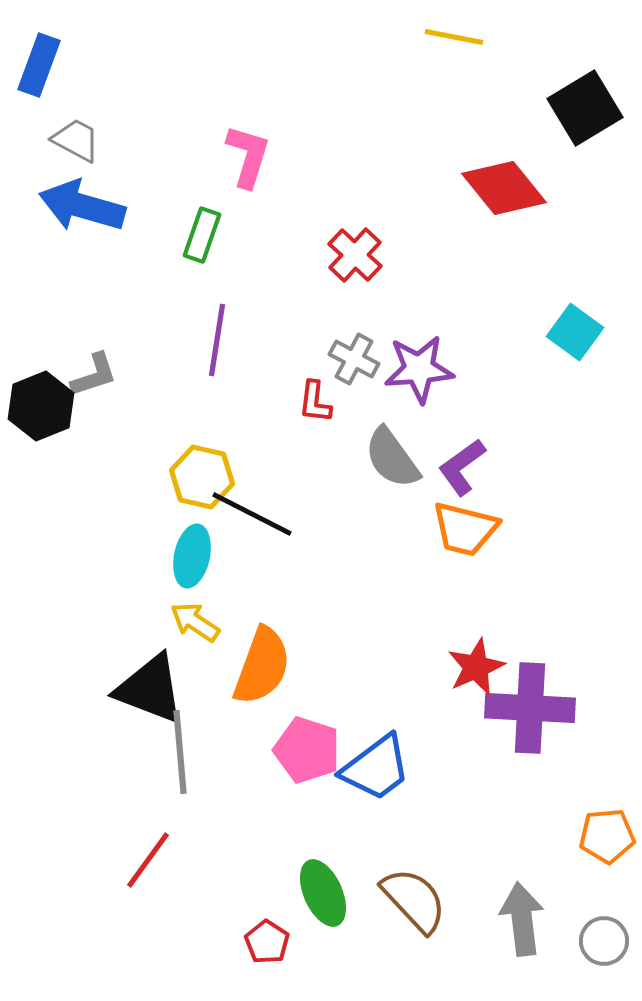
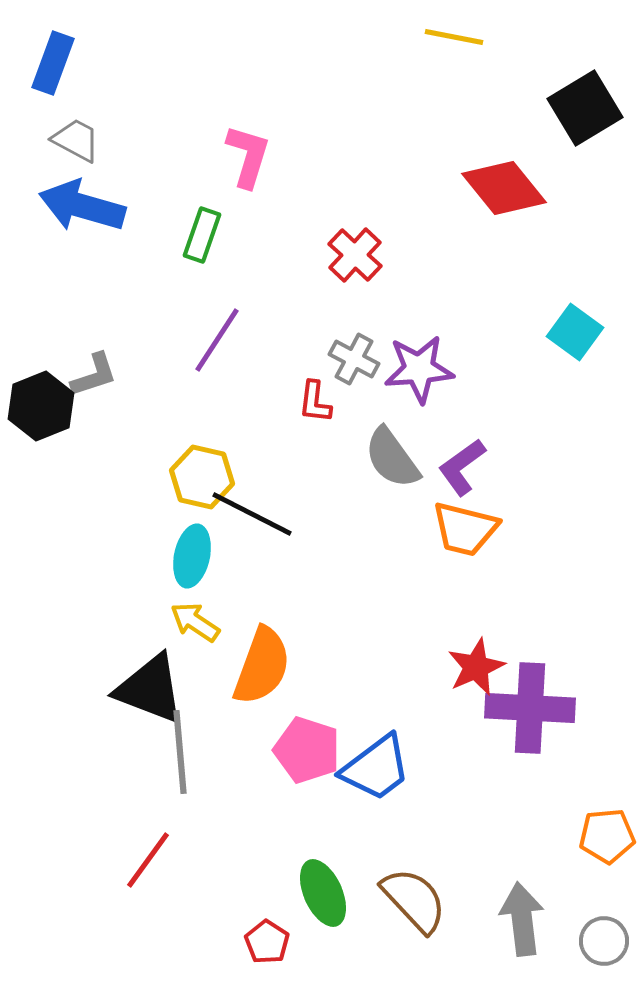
blue rectangle: moved 14 px right, 2 px up
purple line: rotated 24 degrees clockwise
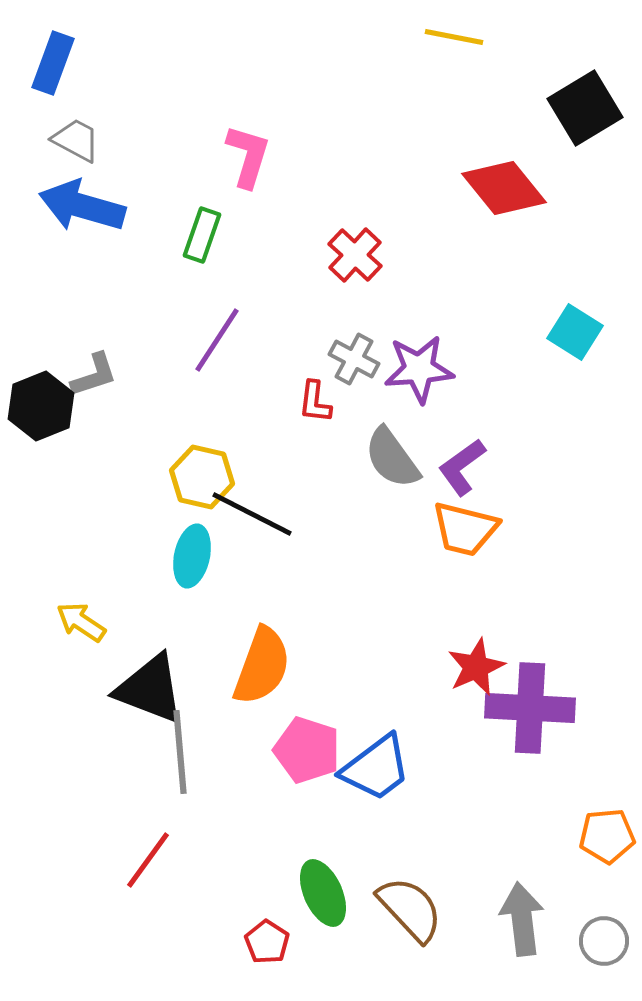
cyan square: rotated 4 degrees counterclockwise
yellow arrow: moved 114 px left
brown semicircle: moved 4 px left, 9 px down
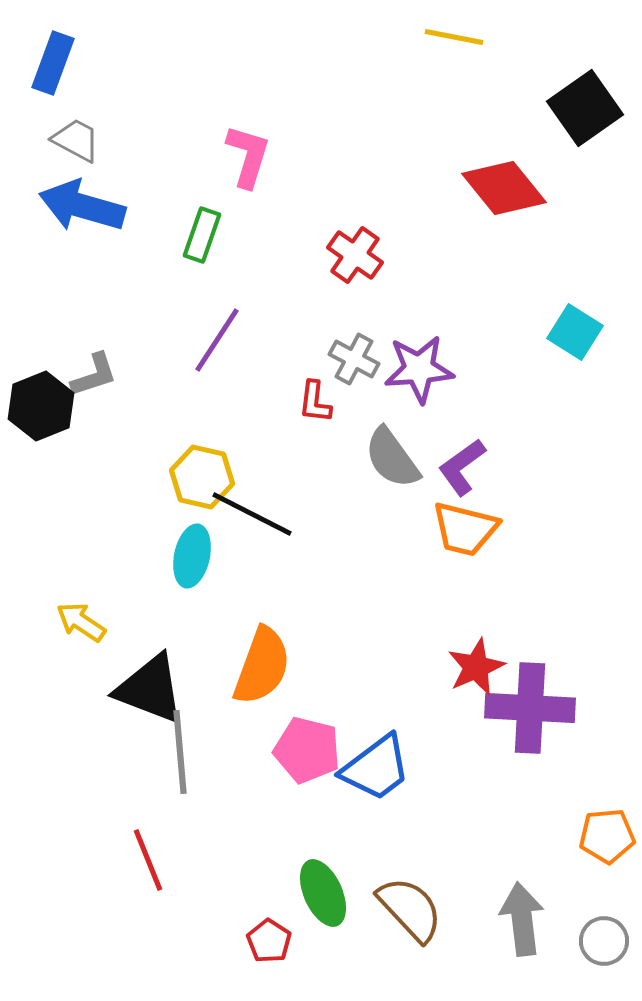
black square: rotated 4 degrees counterclockwise
red cross: rotated 8 degrees counterclockwise
pink pentagon: rotated 4 degrees counterclockwise
red line: rotated 58 degrees counterclockwise
red pentagon: moved 2 px right, 1 px up
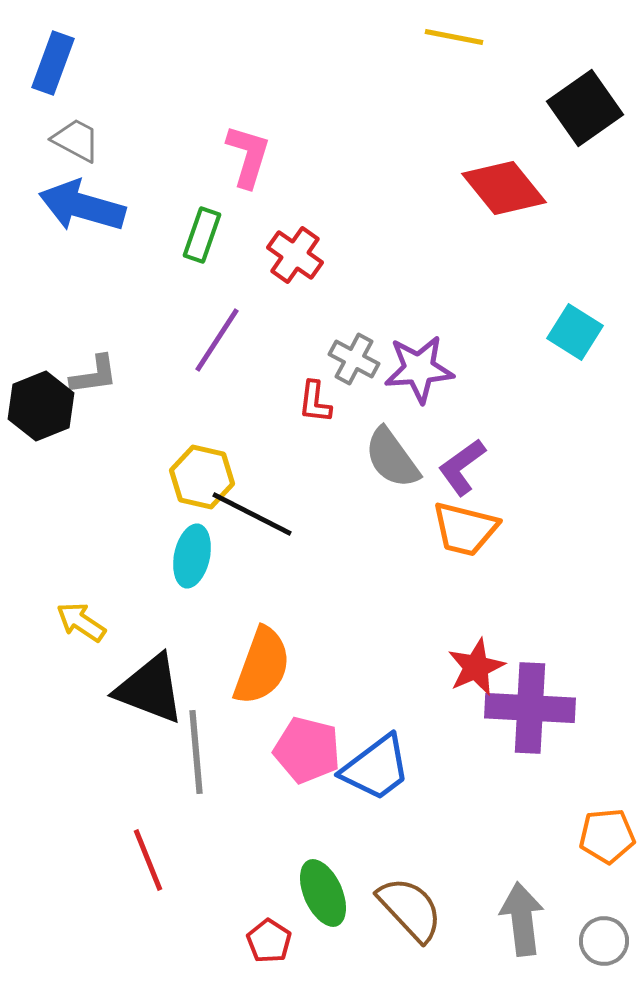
red cross: moved 60 px left
gray L-shape: rotated 10 degrees clockwise
gray line: moved 16 px right
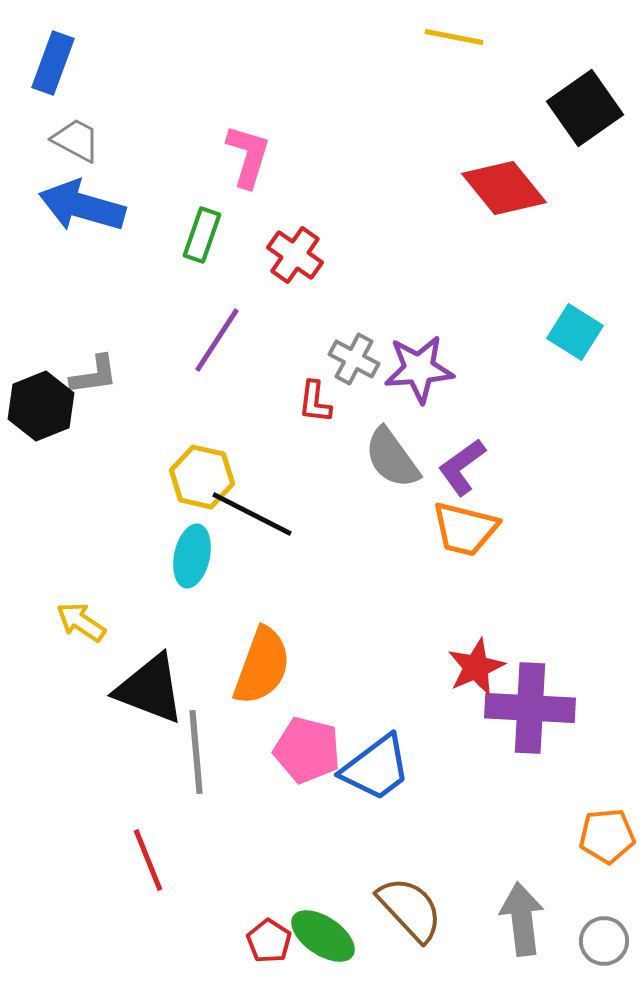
green ellipse: moved 43 px down; rotated 32 degrees counterclockwise
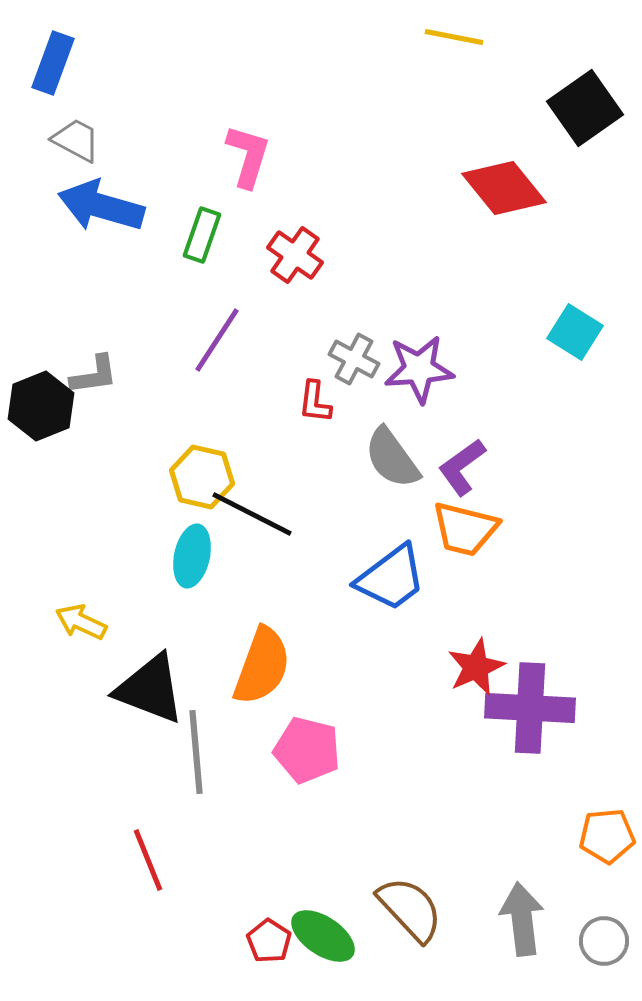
blue arrow: moved 19 px right
yellow arrow: rotated 9 degrees counterclockwise
blue trapezoid: moved 15 px right, 190 px up
